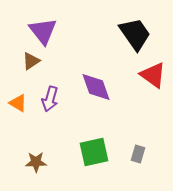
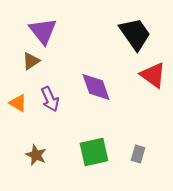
purple arrow: rotated 40 degrees counterclockwise
brown star: moved 7 px up; rotated 25 degrees clockwise
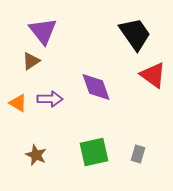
purple arrow: rotated 65 degrees counterclockwise
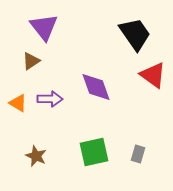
purple triangle: moved 1 px right, 4 px up
brown star: moved 1 px down
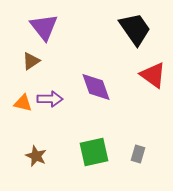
black trapezoid: moved 5 px up
orange triangle: moved 5 px right; rotated 18 degrees counterclockwise
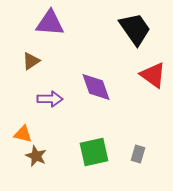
purple triangle: moved 6 px right, 4 px up; rotated 48 degrees counterclockwise
orange triangle: moved 31 px down
